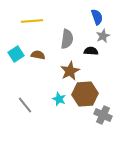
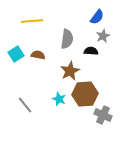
blue semicircle: rotated 56 degrees clockwise
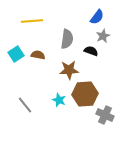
black semicircle: rotated 16 degrees clockwise
brown star: moved 1 px left, 1 px up; rotated 24 degrees clockwise
cyan star: moved 1 px down
gray cross: moved 2 px right
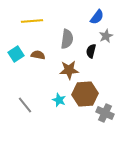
gray star: moved 3 px right
black semicircle: rotated 96 degrees counterclockwise
gray cross: moved 2 px up
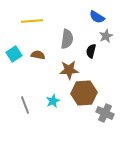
blue semicircle: rotated 84 degrees clockwise
cyan square: moved 2 px left
brown hexagon: moved 1 px left, 1 px up
cyan star: moved 6 px left, 1 px down; rotated 24 degrees clockwise
gray line: rotated 18 degrees clockwise
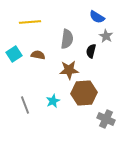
yellow line: moved 2 px left, 1 px down
gray star: rotated 16 degrees counterclockwise
gray cross: moved 1 px right, 6 px down
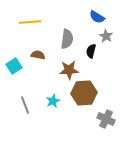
cyan square: moved 12 px down
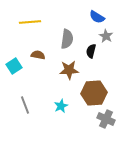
brown hexagon: moved 10 px right
cyan star: moved 8 px right, 5 px down
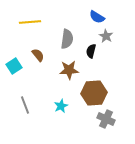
brown semicircle: rotated 40 degrees clockwise
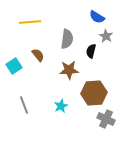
gray line: moved 1 px left
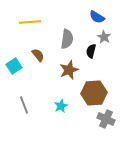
gray star: moved 2 px left, 1 px down
brown star: rotated 18 degrees counterclockwise
